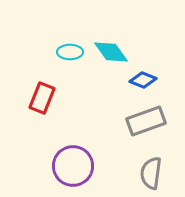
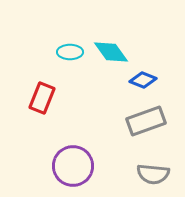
gray semicircle: moved 2 px right, 1 px down; rotated 92 degrees counterclockwise
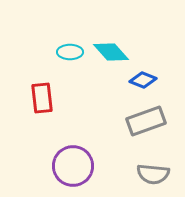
cyan diamond: rotated 6 degrees counterclockwise
red rectangle: rotated 28 degrees counterclockwise
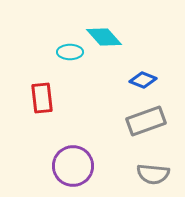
cyan diamond: moved 7 px left, 15 px up
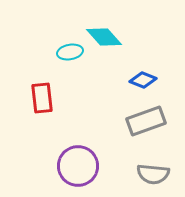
cyan ellipse: rotated 10 degrees counterclockwise
purple circle: moved 5 px right
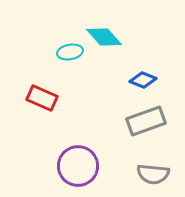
red rectangle: rotated 60 degrees counterclockwise
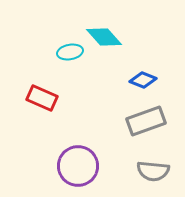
gray semicircle: moved 3 px up
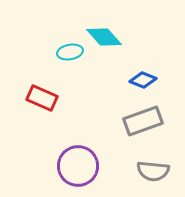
gray rectangle: moved 3 px left
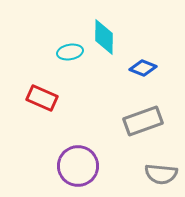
cyan diamond: rotated 42 degrees clockwise
blue diamond: moved 12 px up
gray semicircle: moved 8 px right, 3 px down
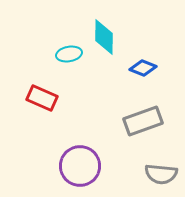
cyan ellipse: moved 1 px left, 2 px down
purple circle: moved 2 px right
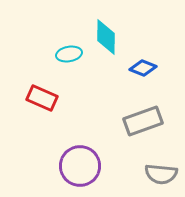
cyan diamond: moved 2 px right
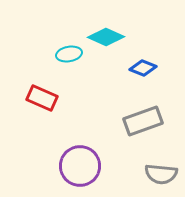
cyan diamond: rotated 66 degrees counterclockwise
